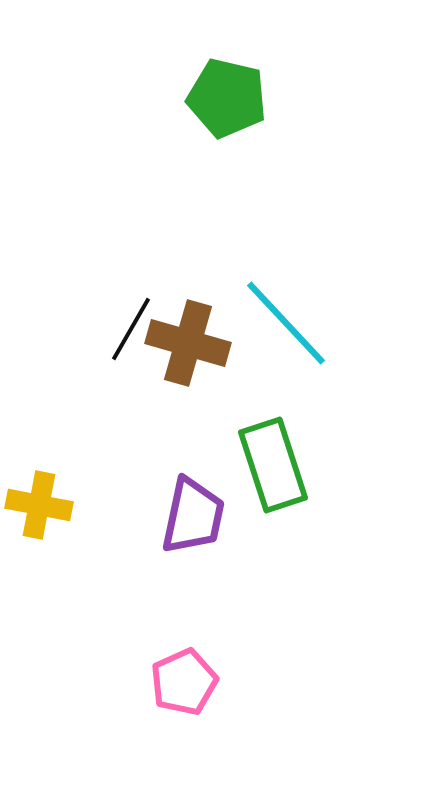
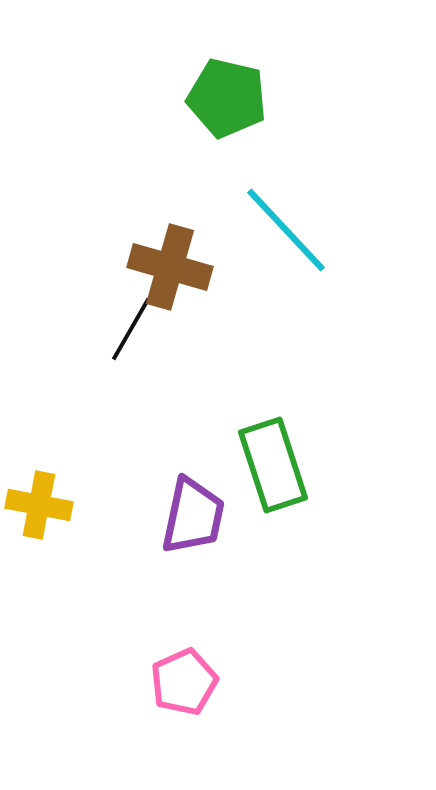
cyan line: moved 93 px up
brown cross: moved 18 px left, 76 px up
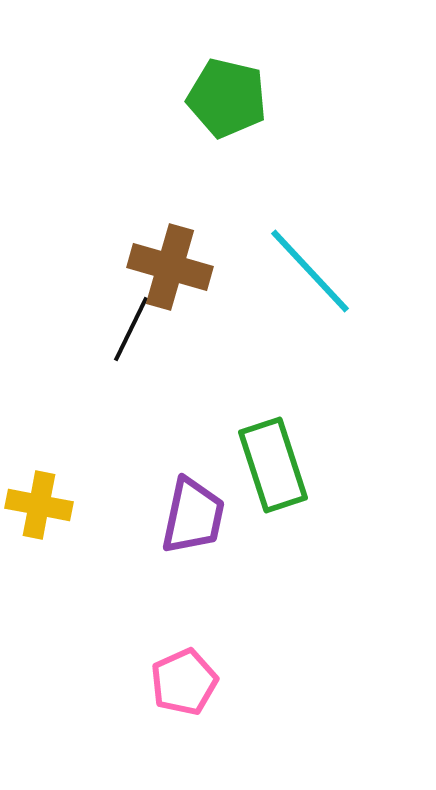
cyan line: moved 24 px right, 41 px down
black line: rotated 4 degrees counterclockwise
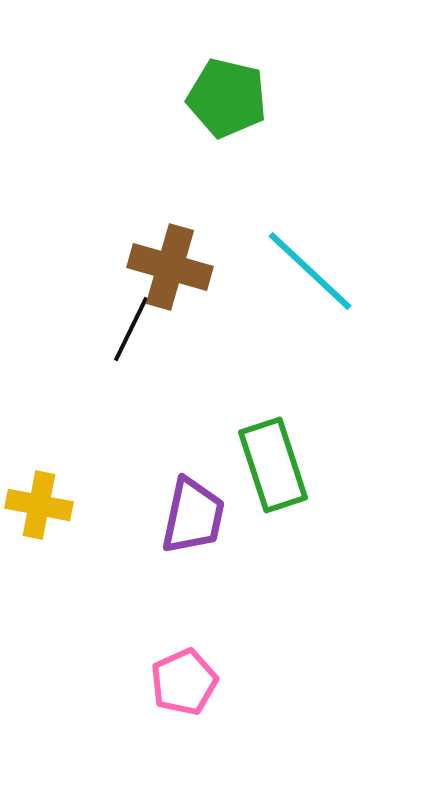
cyan line: rotated 4 degrees counterclockwise
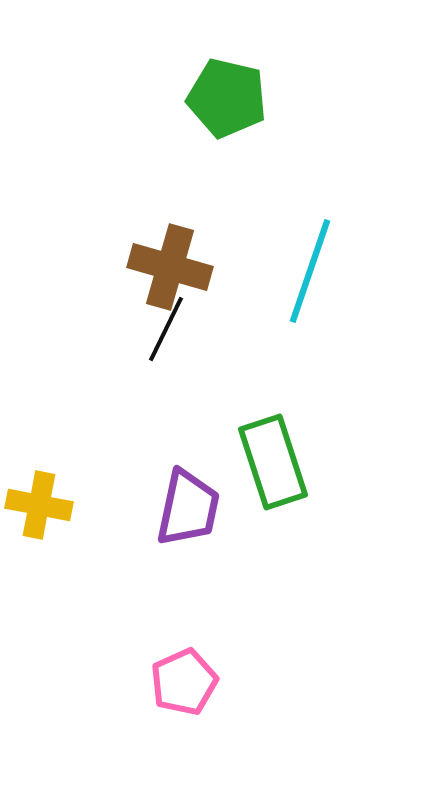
cyan line: rotated 66 degrees clockwise
black line: moved 35 px right
green rectangle: moved 3 px up
purple trapezoid: moved 5 px left, 8 px up
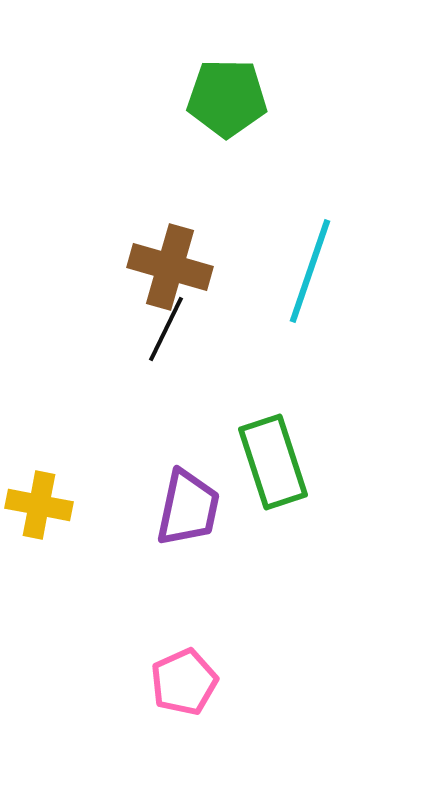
green pentagon: rotated 12 degrees counterclockwise
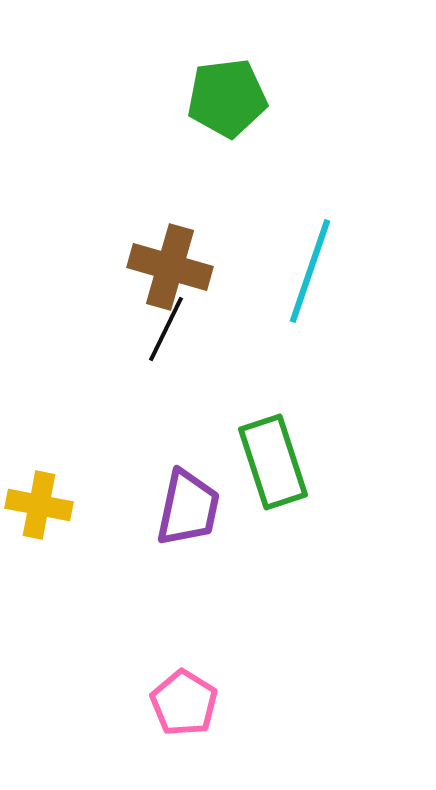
green pentagon: rotated 8 degrees counterclockwise
pink pentagon: moved 21 px down; rotated 16 degrees counterclockwise
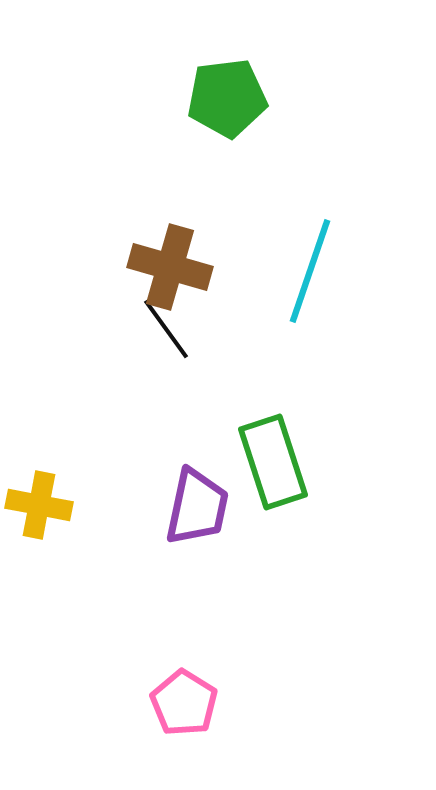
black line: rotated 62 degrees counterclockwise
purple trapezoid: moved 9 px right, 1 px up
